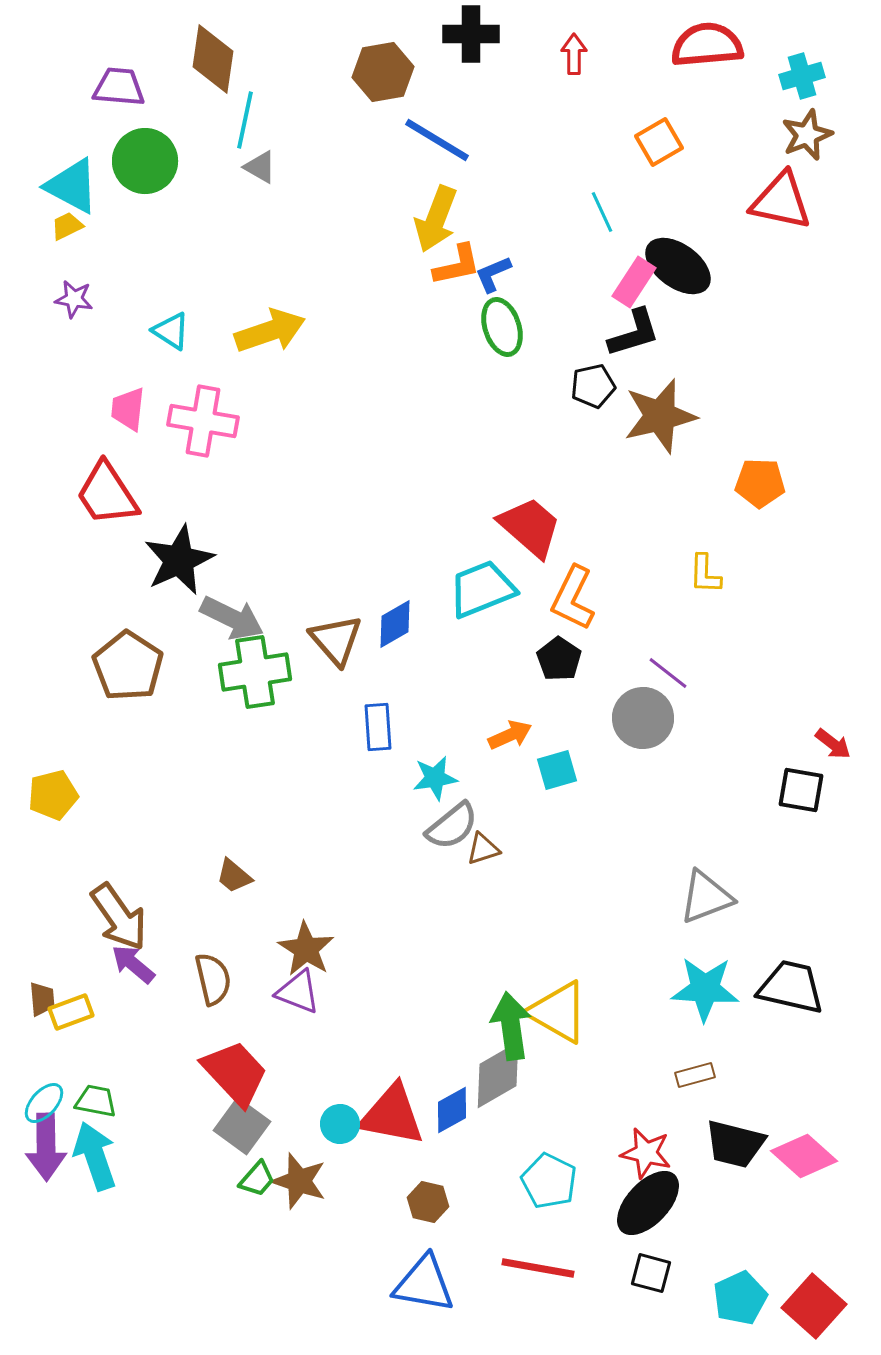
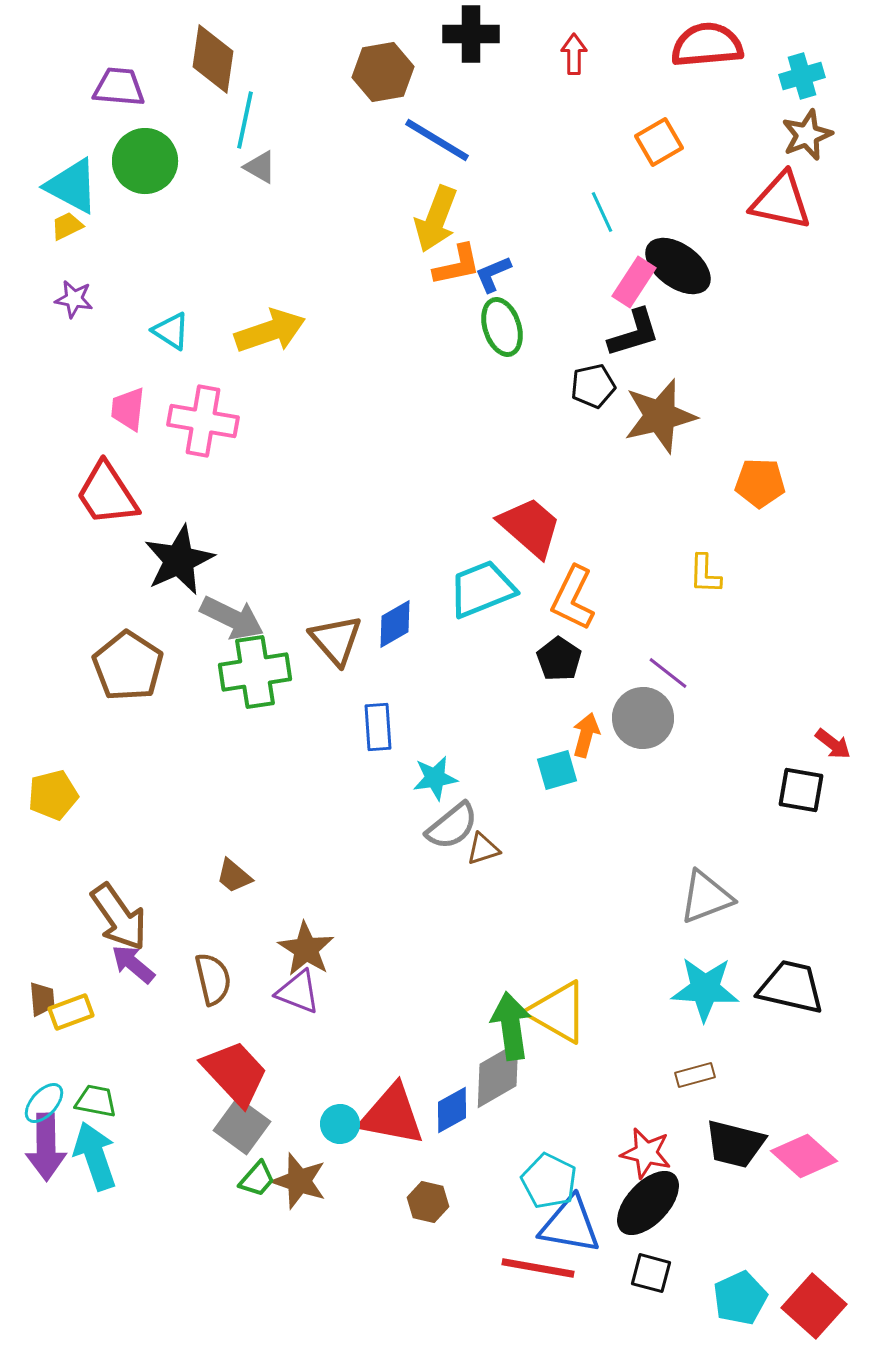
orange arrow at (510, 735): moved 76 px right; rotated 51 degrees counterclockwise
blue triangle at (424, 1284): moved 146 px right, 59 px up
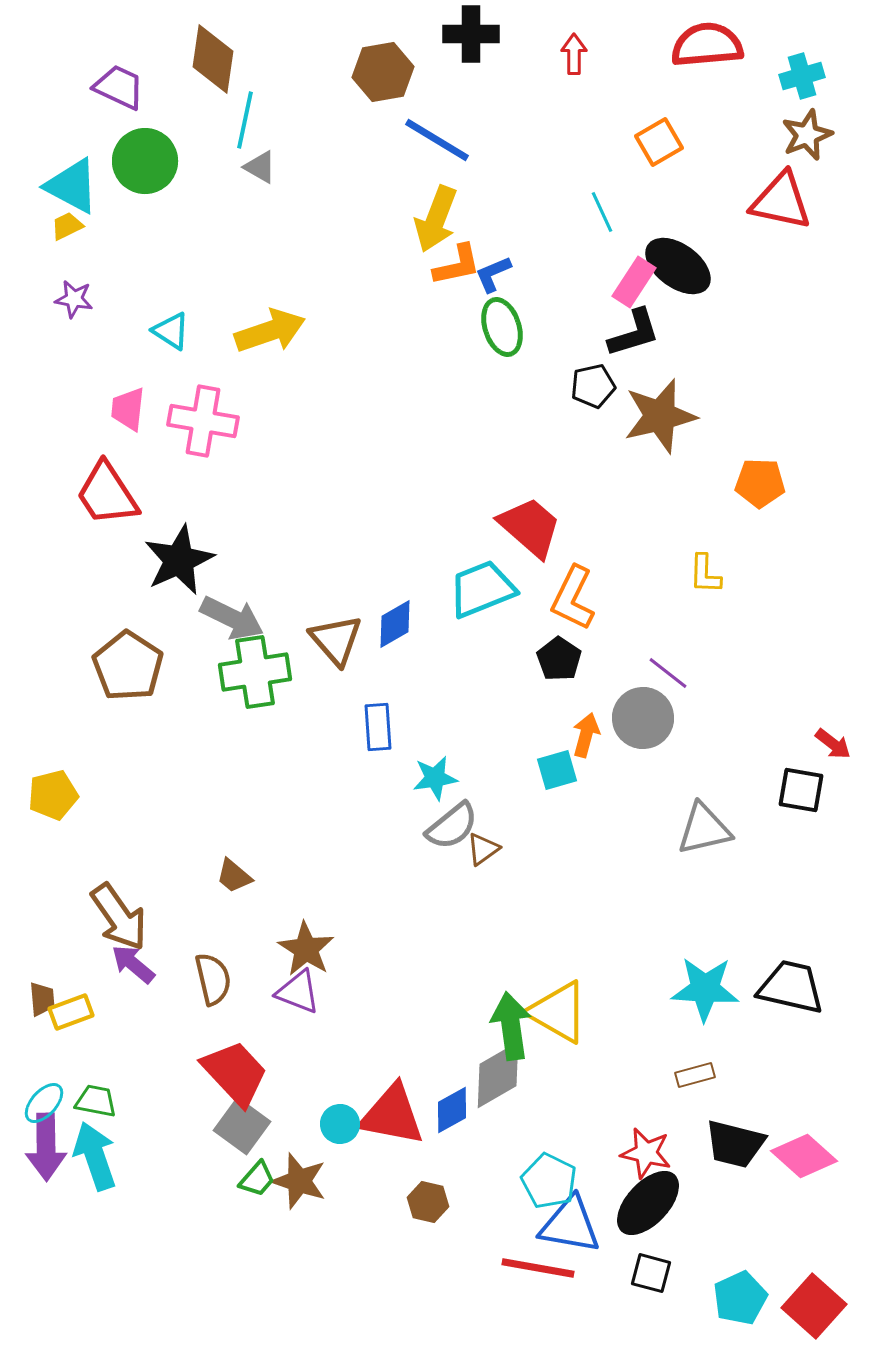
purple trapezoid at (119, 87): rotated 20 degrees clockwise
brown triangle at (483, 849): rotated 18 degrees counterclockwise
gray triangle at (706, 897): moved 2 px left, 68 px up; rotated 8 degrees clockwise
